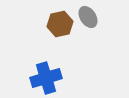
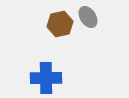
blue cross: rotated 16 degrees clockwise
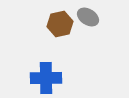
gray ellipse: rotated 25 degrees counterclockwise
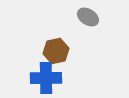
brown hexagon: moved 4 px left, 27 px down
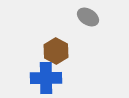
brown hexagon: rotated 20 degrees counterclockwise
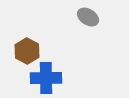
brown hexagon: moved 29 px left
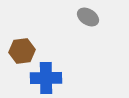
brown hexagon: moved 5 px left; rotated 25 degrees clockwise
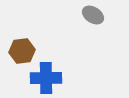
gray ellipse: moved 5 px right, 2 px up
